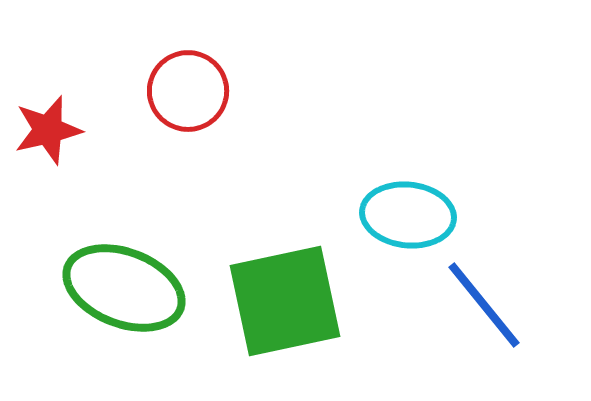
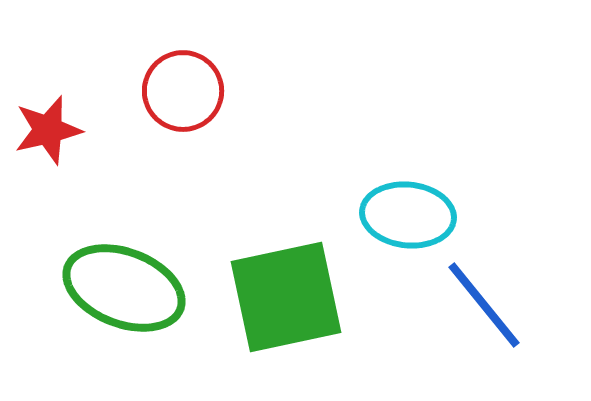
red circle: moved 5 px left
green square: moved 1 px right, 4 px up
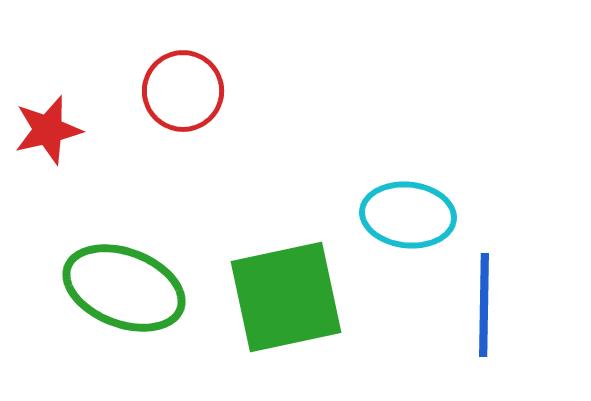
blue line: rotated 40 degrees clockwise
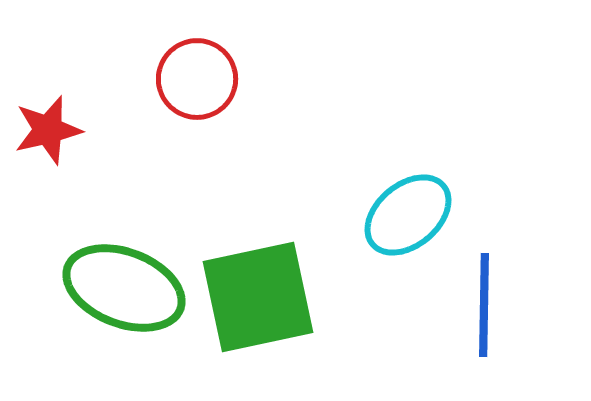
red circle: moved 14 px right, 12 px up
cyan ellipse: rotated 46 degrees counterclockwise
green square: moved 28 px left
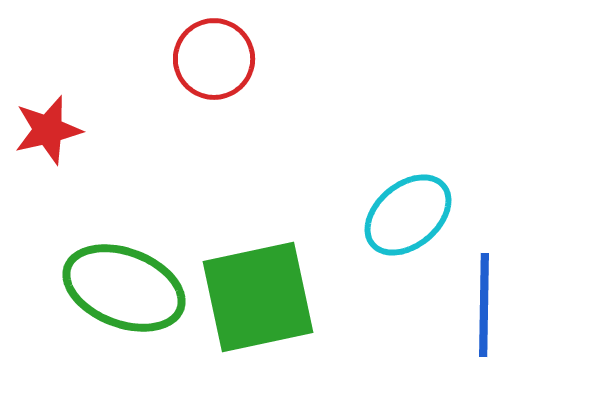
red circle: moved 17 px right, 20 px up
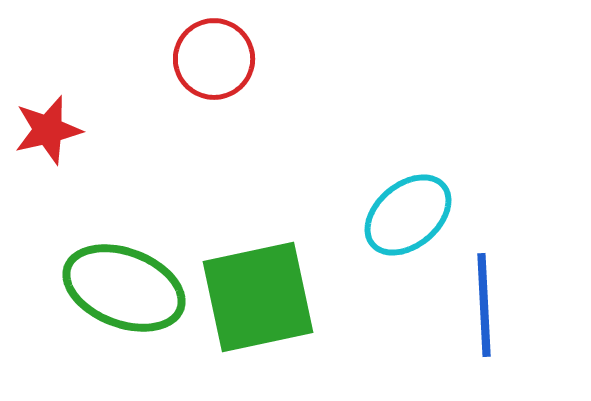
blue line: rotated 4 degrees counterclockwise
